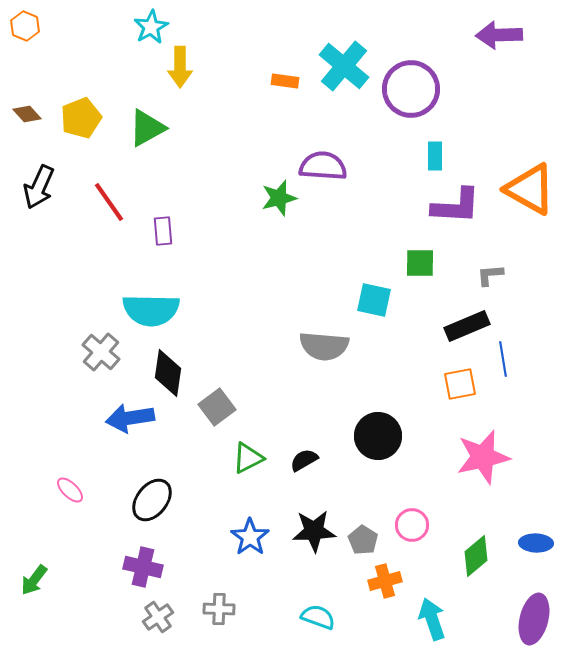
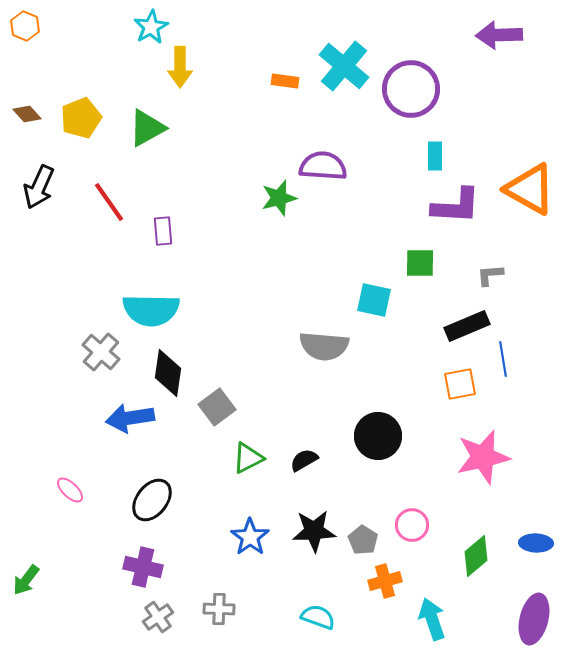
green arrow at (34, 580): moved 8 px left
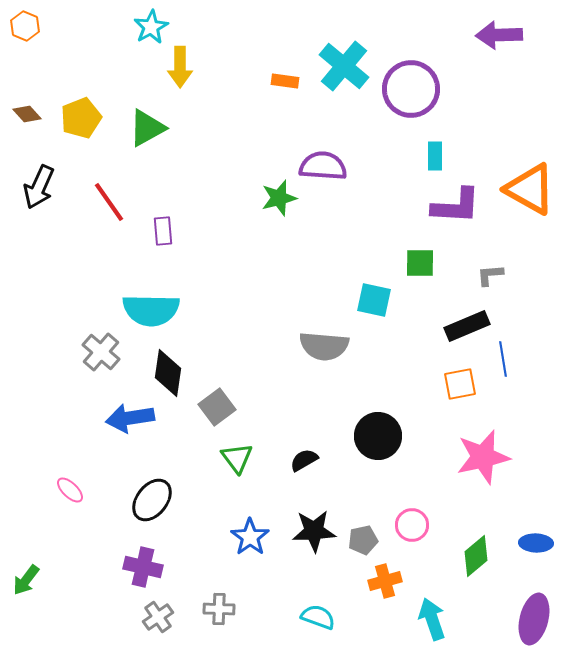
green triangle at (248, 458): moved 11 px left; rotated 40 degrees counterclockwise
gray pentagon at (363, 540): rotated 28 degrees clockwise
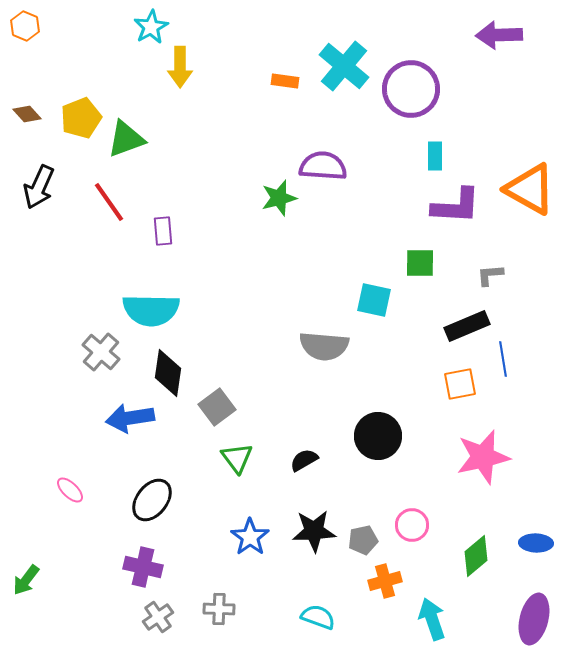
green triangle at (147, 128): moved 21 px left, 11 px down; rotated 9 degrees clockwise
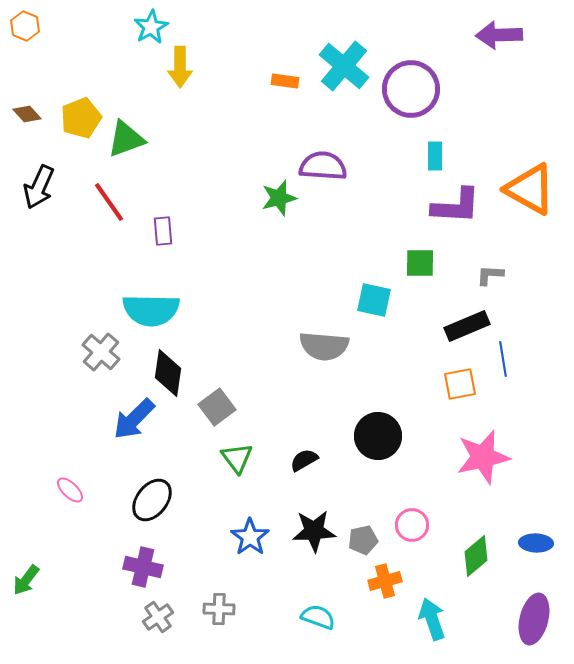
gray L-shape at (490, 275): rotated 8 degrees clockwise
blue arrow at (130, 418): moved 4 px right, 1 px down; rotated 36 degrees counterclockwise
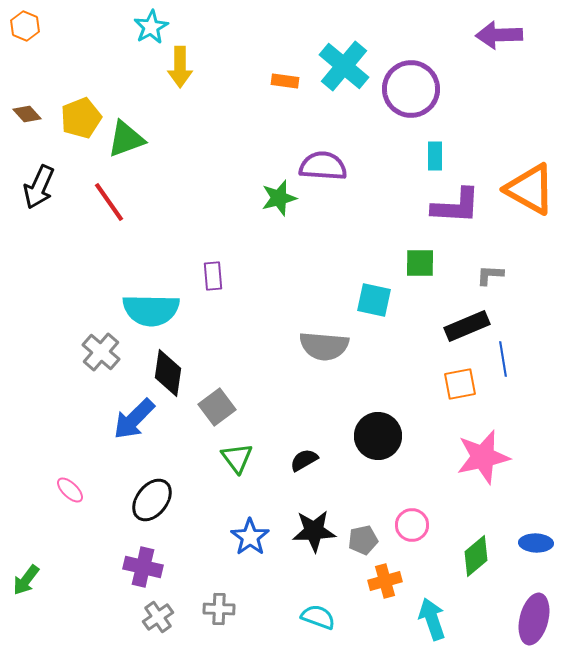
purple rectangle at (163, 231): moved 50 px right, 45 px down
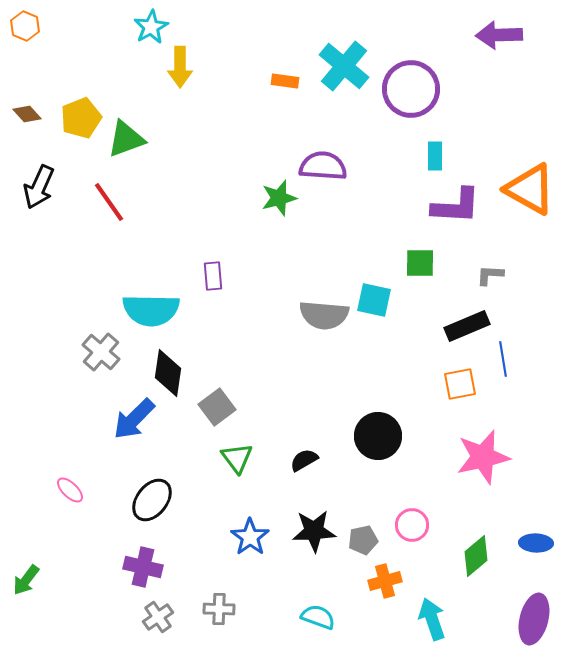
gray semicircle at (324, 346): moved 31 px up
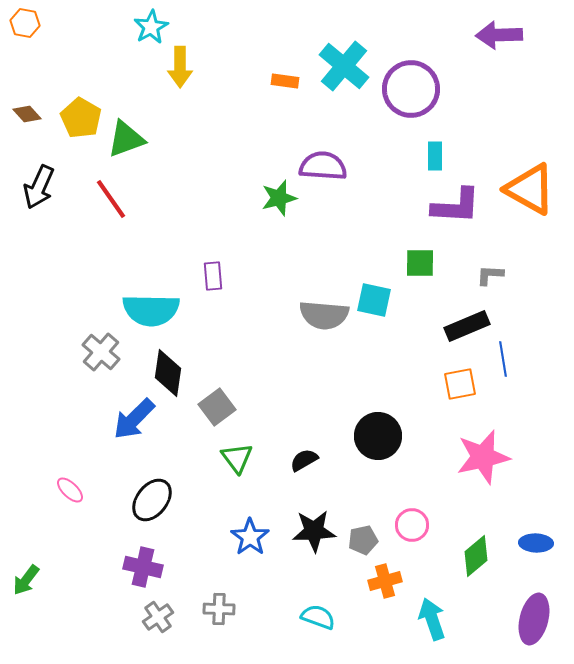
orange hexagon at (25, 26): moved 3 px up; rotated 12 degrees counterclockwise
yellow pentagon at (81, 118): rotated 21 degrees counterclockwise
red line at (109, 202): moved 2 px right, 3 px up
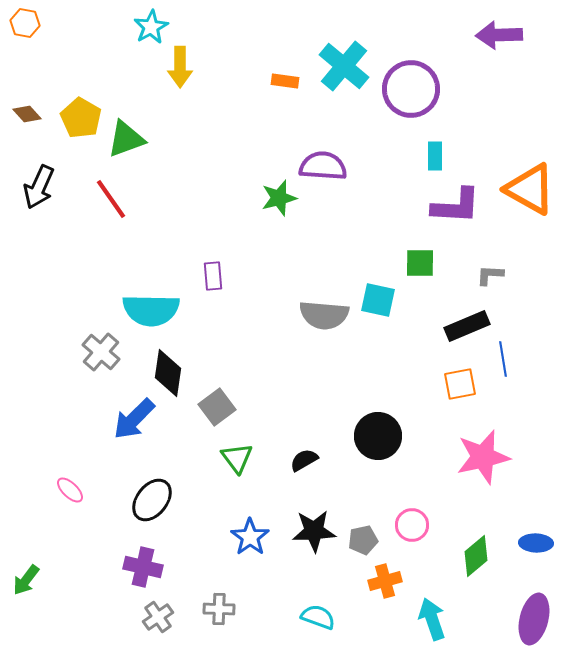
cyan square at (374, 300): moved 4 px right
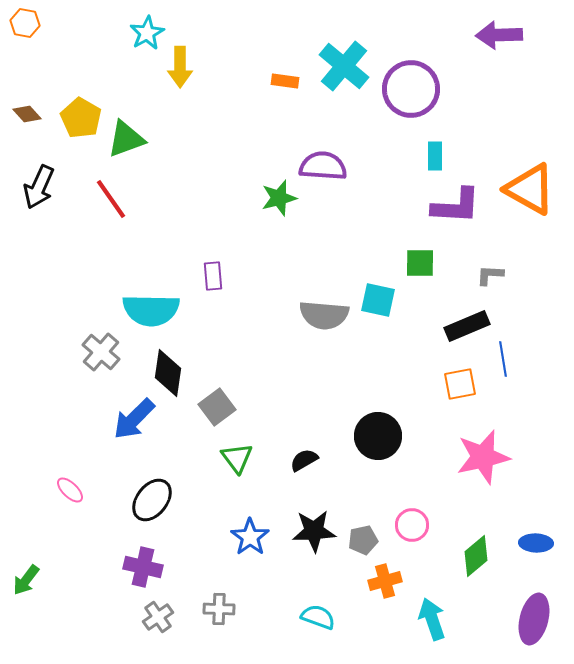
cyan star at (151, 27): moved 4 px left, 6 px down
